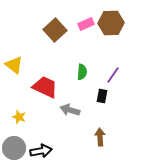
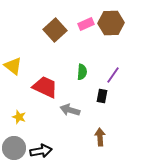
yellow triangle: moved 1 px left, 1 px down
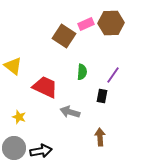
brown square: moved 9 px right, 6 px down; rotated 15 degrees counterclockwise
gray arrow: moved 2 px down
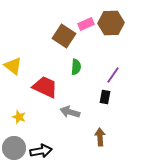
green semicircle: moved 6 px left, 5 px up
black rectangle: moved 3 px right, 1 px down
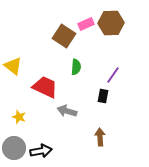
black rectangle: moved 2 px left, 1 px up
gray arrow: moved 3 px left, 1 px up
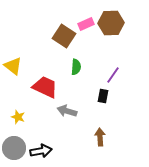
yellow star: moved 1 px left
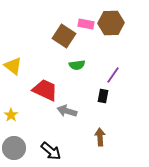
pink rectangle: rotated 35 degrees clockwise
green semicircle: moved 1 px right, 2 px up; rotated 77 degrees clockwise
red trapezoid: moved 3 px down
yellow star: moved 7 px left, 2 px up; rotated 16 degrees clockwise
black arrow: moved 10 px right; rotated 50 degrees clockwise
